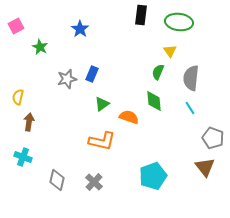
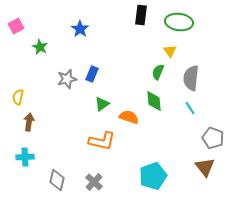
cyan cross: moved 2 px right; rotated 24 degrees counterclockwise
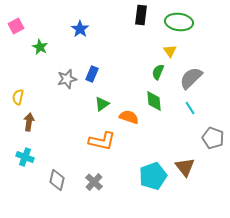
gray semicircle: rotated 40 degrees clockwise
cyan cross: rotated 24 degrees clockwise
brown triangle: moved 20 px left
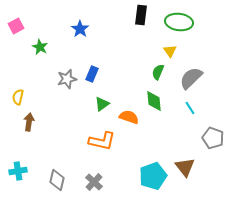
cyan cross: moved 7 px left, 14 px down; rotated 30 degrees counterclockwise
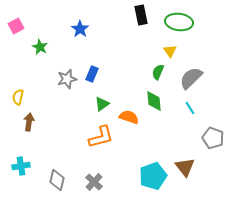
black rectangle: rotated 18 degrees counterclockwise
orange L-shape: moved 1 px left, 4 px up; rotated 28 degrees counterclockwise
cyan cross: moved 3 px right, 5 px up
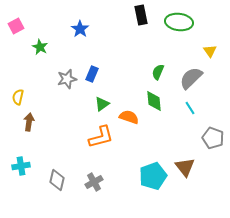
yellow triangle: moved 40 px right
gray cross: rotated 18 degrees clockwise
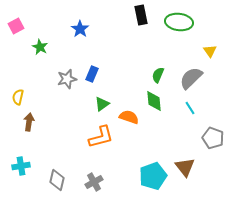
green semicircle: moved 3 px down
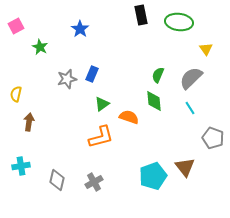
yellow triangle: moved 4 px left, 2 px up
yellow semicircle: moved 2 px left, 3 px up
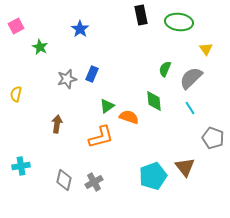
green semicircle: moved 7 px right, 6 px up
green triangle: moved 5 px right, 2 px down
brown arrow: moved 28 px right, 2 px down
gray diamond: moved 7 px right
